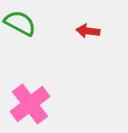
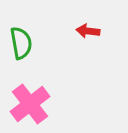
green semicircle: moved 1 px right, 20 px down; rotated 52 degrees clockwise
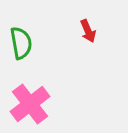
red arrow: rotated 120 degrees counterclockwise
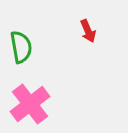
green semicircle: moved 4 px down
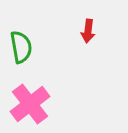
red arrow: rotated 30 degrees clockwise
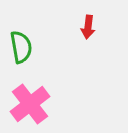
red arrow: moved 4 px up
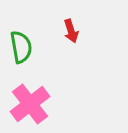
red arrow: moved 17 px left, 4 px down; rotated 25 degrees counterclockwise
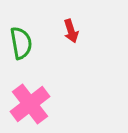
green semicircle: moved 4 px up
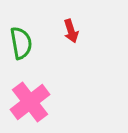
pink cross: moved 2 px up
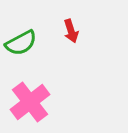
green semicircle: rotated 72 degrees clockwise
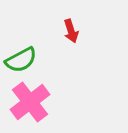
green semicircle: moved 17 px down
